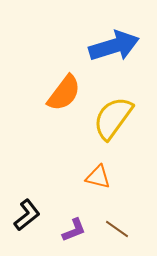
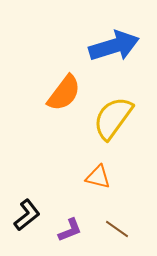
purple L-shape: moved 4 px left
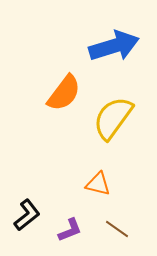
orange triangle: moved 7 px down
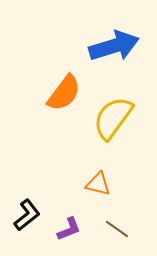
purple L-shape: moved 1 px left, 1 px up
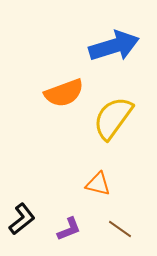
orange semicircle: rotated 33 degrees clockwise
black L-shape: moved 5 px left, 4 px down
brown line: moved 3 px right
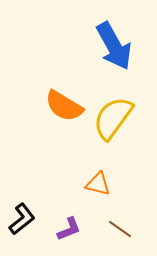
blue arrow: rotated 78 degrees clockwise
orange semicircle: moved 13 px down; rotated 51 degrees clockwise
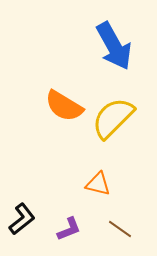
yellow semicircle: rotated 9 degrees clockwise
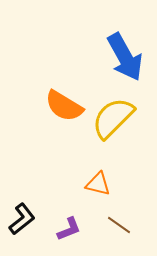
blue arrow: moved 11 px right, 11 px down
brown line: moved 1 px left, 4 px up
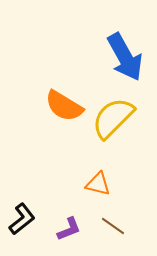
brown line: moved 6 px left, 1 px down
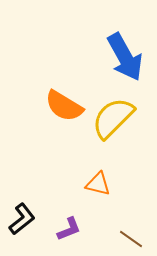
brown line: moved 18 px right, 13 px down
